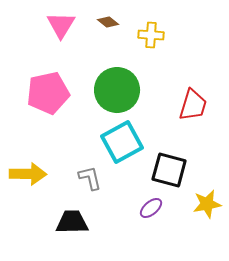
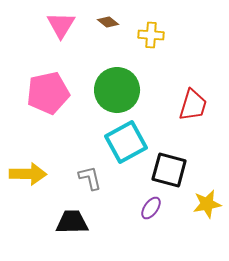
cyan square: moved 4 px right
purple ellipse: rotated 15 degrees counterclockwise
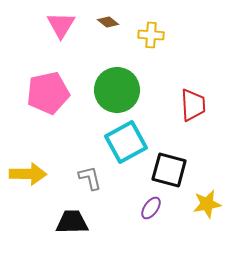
red trapezoid: rotated 20 degrees counterclockwise
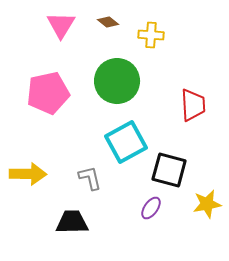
green circle: moved 9 px up
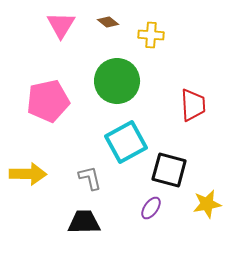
pink pentagon: moved 8 px down
black trapezoid: moved 12 px right
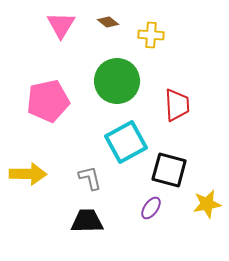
red trapezoid: moved 16 px left
black trapezoid: moved 3 px right, 1 px up
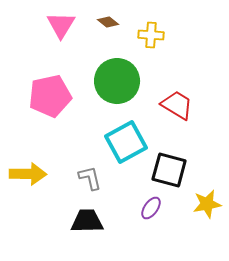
pink pentagon: moved 2 px right, 5 px up
red trapezoid: rotated 56 degrees counterclockwise
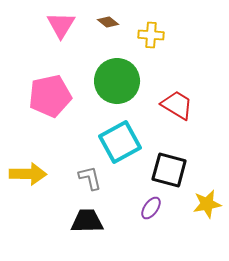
cyan square: moved 6 px left
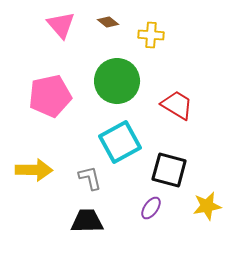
pink triangle: rotated 12 degrees counterclockwise
yellow arrow: moved 6 px right, 4 px up
yellow star: moved 2 px down
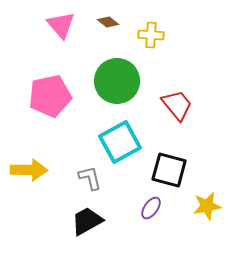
red trapezoid: rotated 20 degrees clockwise
yellow arrow: moved 5 px left
black trapezoid: rotated 28 degrees counterclockwise
